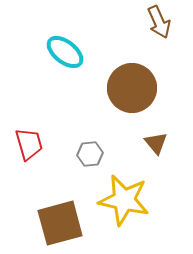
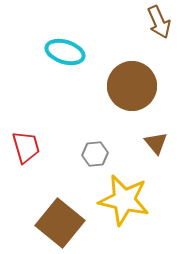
cyan ellipse: rotated 21 degrees counterclockwise
brown circle: moved 2 px up
red trapezoid: moved 3 px left, 3 px down
gray hexagon: moved 5 px right
brown square: rotated 36 degrees counterclockwise
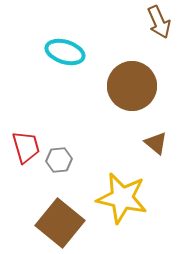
brown triangle: rotated 10 degrees counterclockwise
gray hexagon: moved 36 px left, 6 px down
yellow star: moved 2 px left, 2 px up
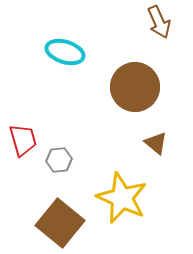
brown circle: moved 3 px right, 1 px down
red trapezoid: moved 3 px left, 7 px up
yellow star: rotated 12 degrees clockwise
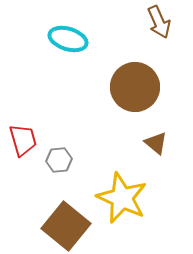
cyan ellipse: moved 3 px right, 13 px up
brown square: moved 6 px right, 3 px down
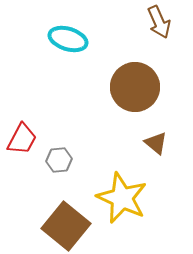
red trapezoid: moved 1 px left, 1 px up; rotated 44 degrees clockwise
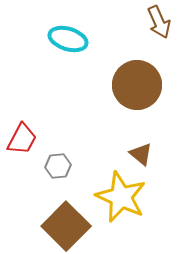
brown circle: moved 2 px right, 2 px up
brown triangle: moved 15 px left, 11 px down
gray hexagon: moved 1 px left, 6 px down
yellow star: moved 1 px left, 1 px up
brown square: rotated 6 degrees clockwise
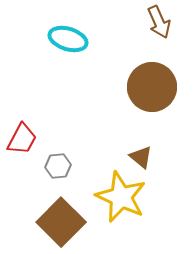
brown circle: moved 15 px right, 2 px down
brown triangle: moved 3 px down
brown square: moved 5 px left, 4 px up
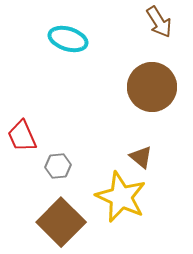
brown arrow: rotated 8 degrees counterclockwise
red trapezoid: moved 3 px up; rotated 128 degrees clockwise
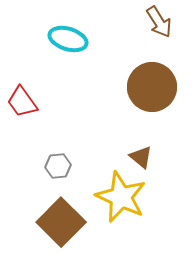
red trapezoid: moved 34 px up; rotated 12 degrees counterclockwise
